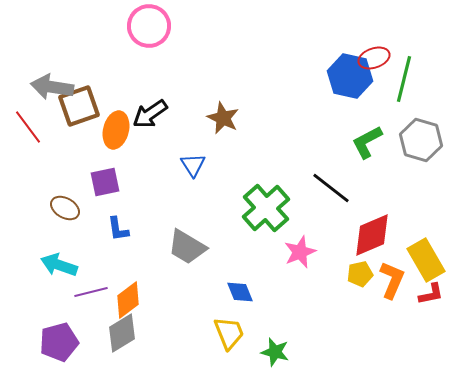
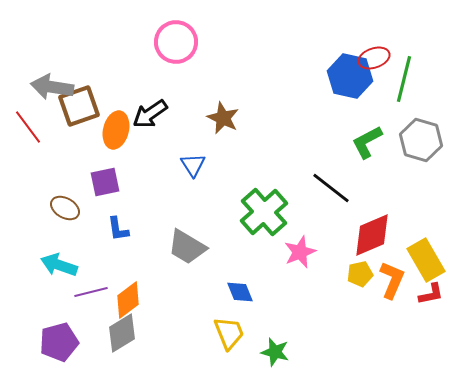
pink circle: moved 27 px right, 16 px down
green cross: moved 2 px left, 4 px down
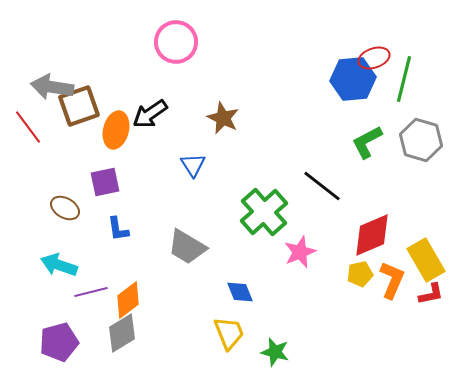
blue hexagon: moved 3 px right, 3 px down; rotated 18 degrees counterclockwise
black line: moved 9 px left, 2 px up
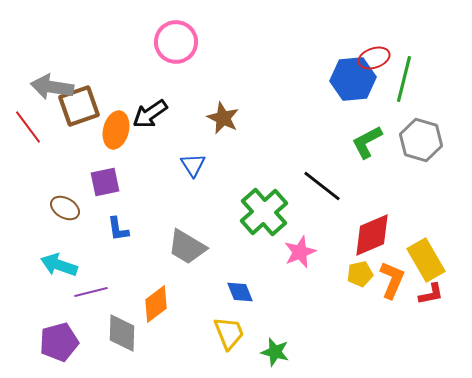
orange diamond: moved 28 px right, 4 px down
gray diamond: rotated 57 degrees counterclockwise
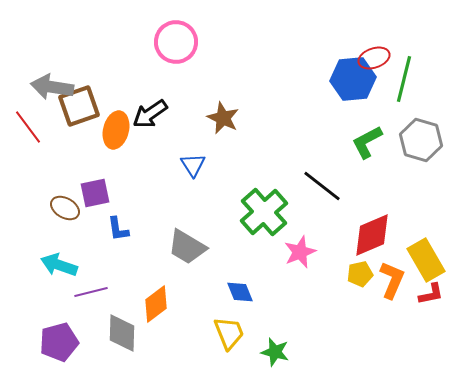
purple square: moved 10 px left, 11 px down
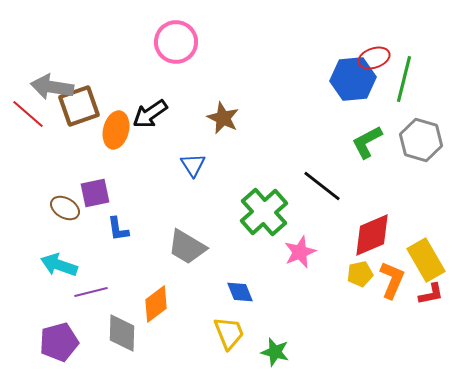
red line: moved 13 px up; rotated 12 degrees counterclockwise
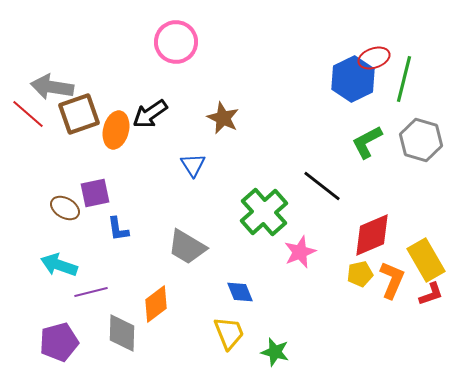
blue hexagon: rotated 21 degrees counterclockwise
brown square: moved 8 px down
red L-shape: rotated 8 degrees counterclockwise
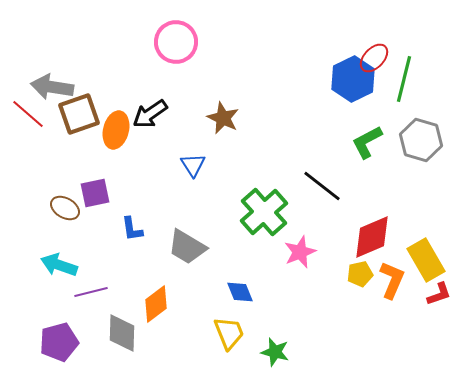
red ellipse: rotated 28 degrees counterclockwise
blue L-shape: moved 14 px right
red diamond: moved 2 px down
red L-shape: moved 8 px right
